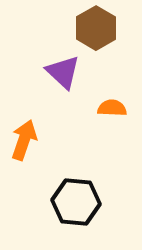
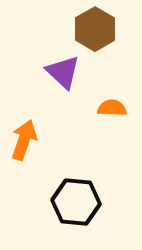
brown hexagon: moved 1 px left, 1 px down
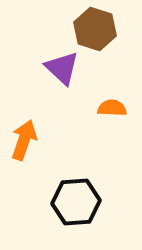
brown hexagon: rotated 12 degrees counterclockwise
purple triangle: moved 1 px left, 4 px up
black hexagon: rotated 9 degrees counterclockwise
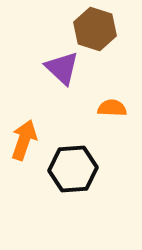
black hexagon: moved 3 px left, 33 px up
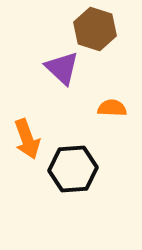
orange arrow: moved 3 px right, 1 px up; rotated 141 degrees clockwise
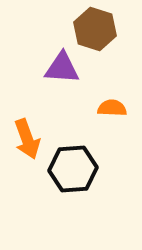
purple triangle: rotated 39 degrees counterclockwise
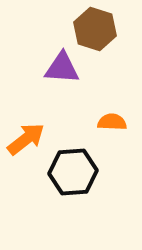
orange semicircle: moved 14 px down
orange arrow: moved 1 px left; rotated 108 degrees counterclockwise
black hexagon: moved 3 px down
